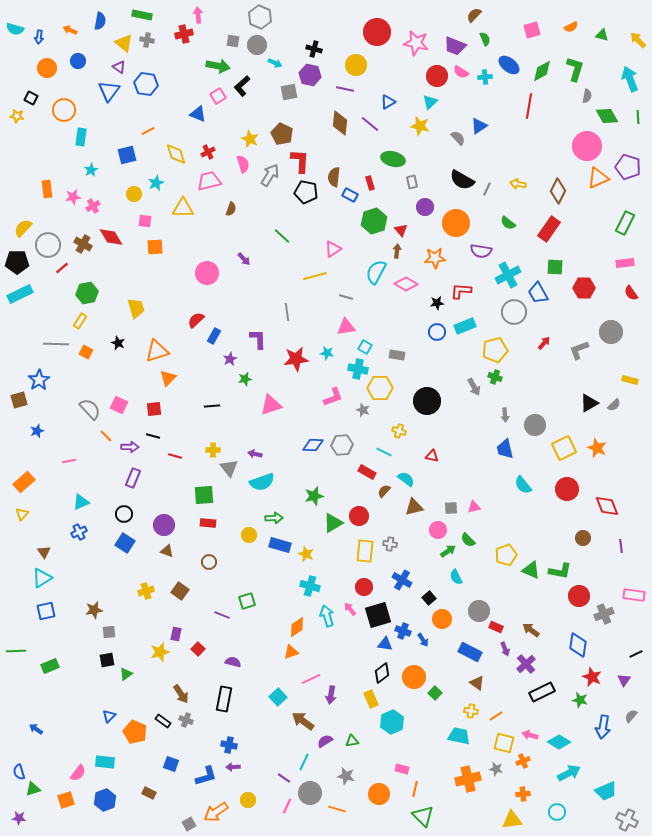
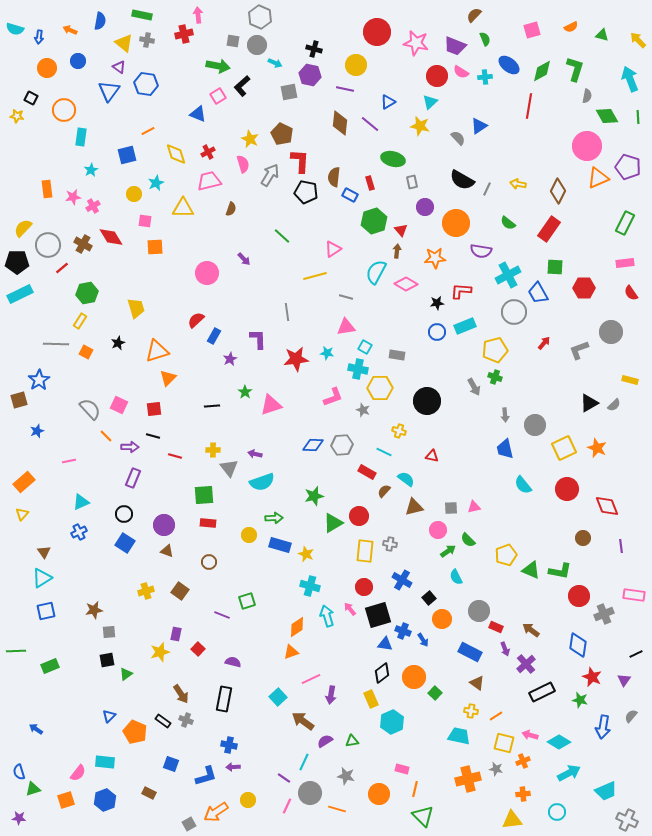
black star at (118, 343): rotated 24 degrees clockwise
green star at (245, 379): moved 13 px down; rotated 24 degrees counterclockwise
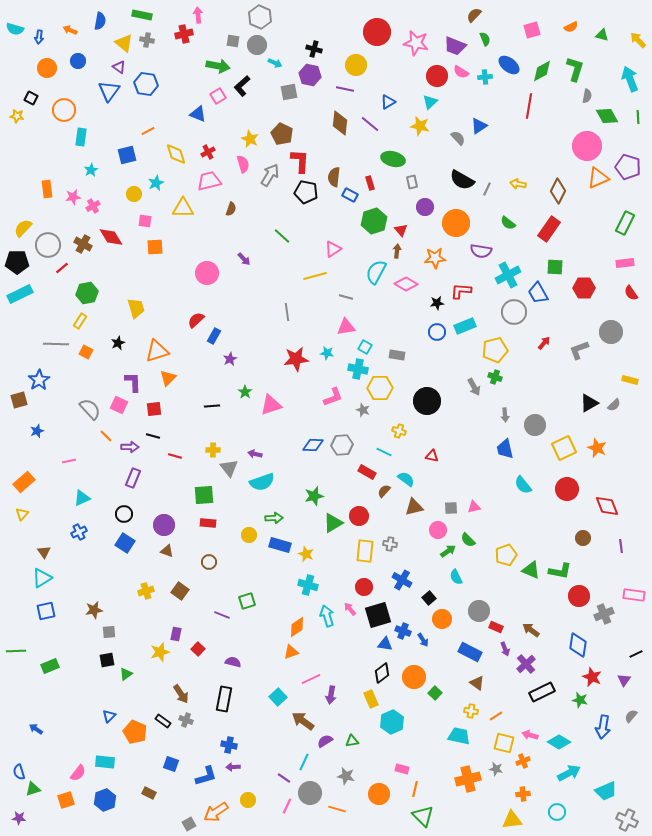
purple L-shape at (258, 339): moved 125 px left, 43 px down
cyan triangle at (81, 502): moved 1 px right, 4 px up
cyan cross at (310, 586): moved 2 px left, 1 px up
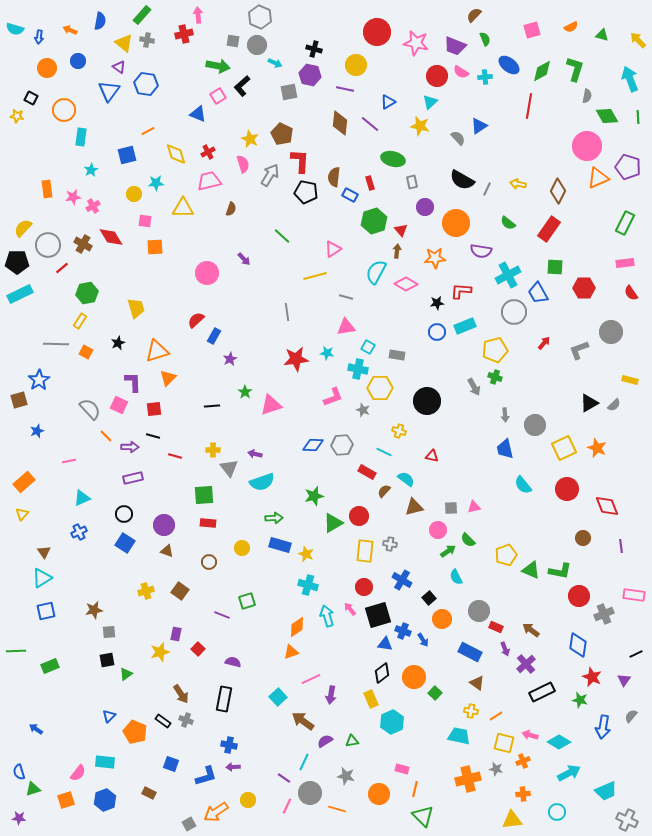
green rectangle at (142, 15): rotated 60 degrees counterclockwise
cyan star at (156, 183): rotated 21 degrees clockwise
cyan square at (365, 347): moved 3 px right
purple rectangle at (133, 478): rotated 54 degrees clockwise
yellow circle at (249, 535): moved 7 px left, 13 px down
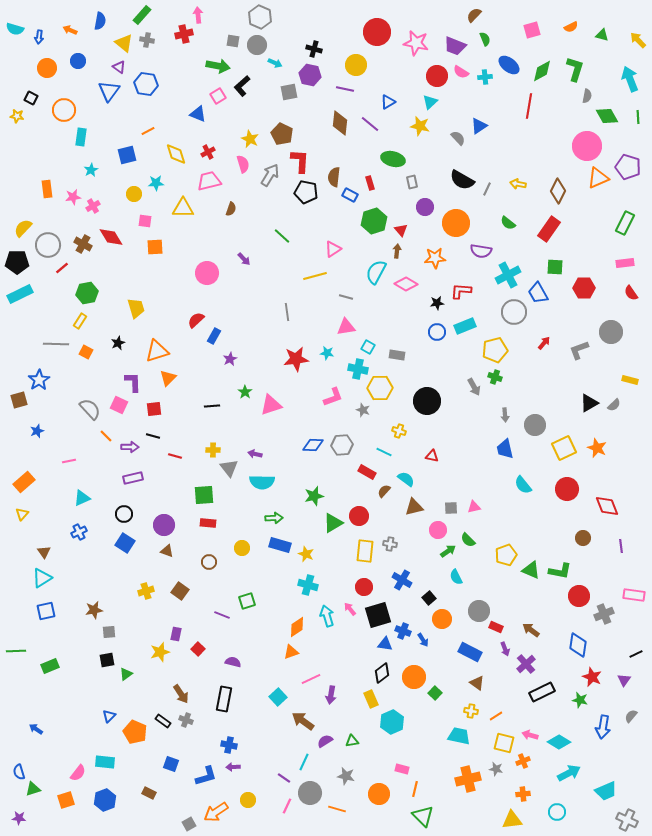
cyan semicircle at (262, 482): rotated 20 degrees clockwise
